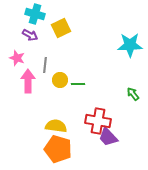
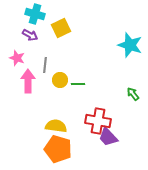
cyan star: rotated 20 degrees clockwise
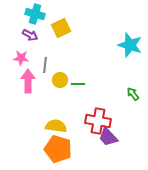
pink star: moved 4 px right; rotated 14 degrees counterclockwise
